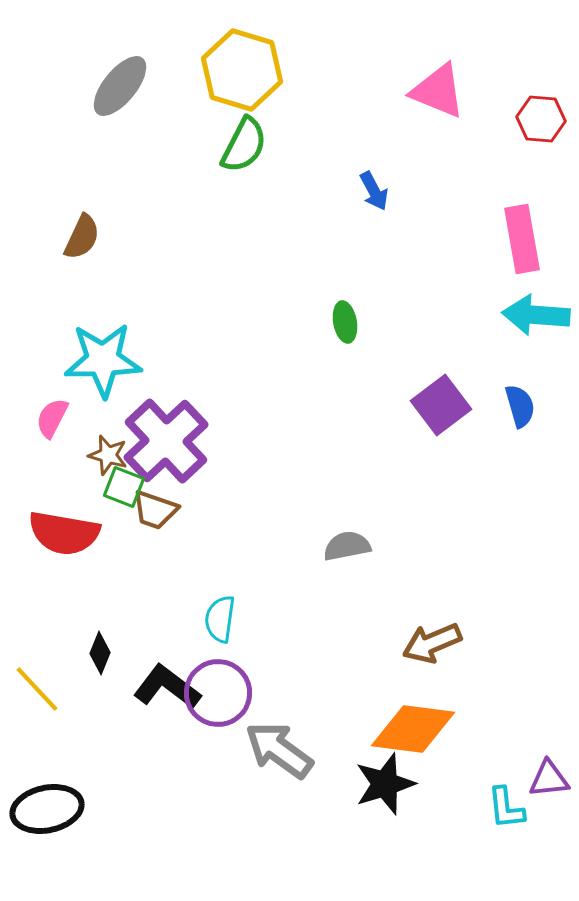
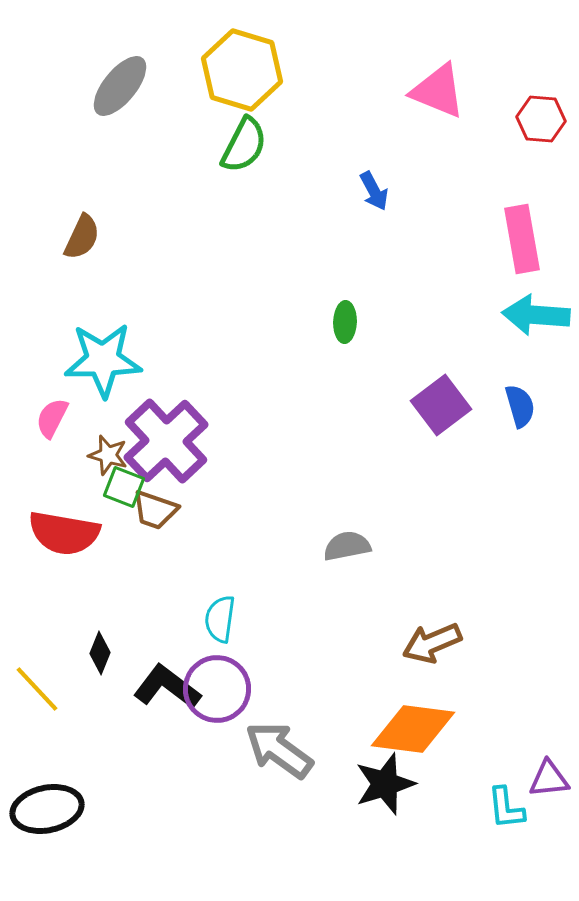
green ellipse: rotated 12 degrees clockwise
purple circle: moved 1 px left, 4 px up
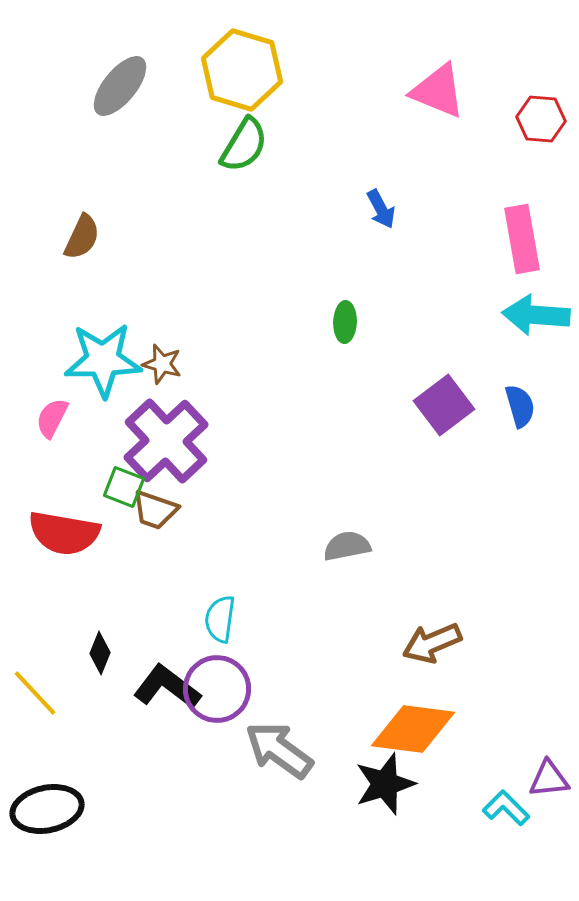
green semicircle: rotated 4 degrees clockwise
blue arrow: moved 7 px right, 18 px down
purple square: moved 3 px right
brown star: moved 54 px right, 91 px up
yellow line: moved 2 px left, 4 px down
cyan L-shape: rotated 141 degrees clockwise
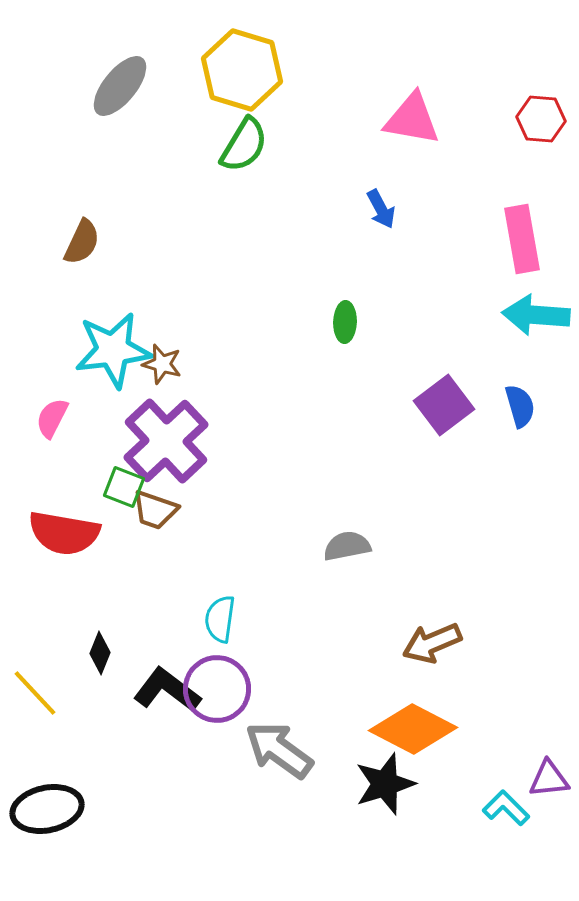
pink triangle: moved 26 px left, 28 px down; rotated 12 degrees counterclockwise
brown semicircle: moved 5 px down
cyan star: moved 10 px right, 10 px up; rotated 6 degrees counterclockwise
black L-shape: moved 3 px down
orange diamond: rotated 20 degrees clockwise
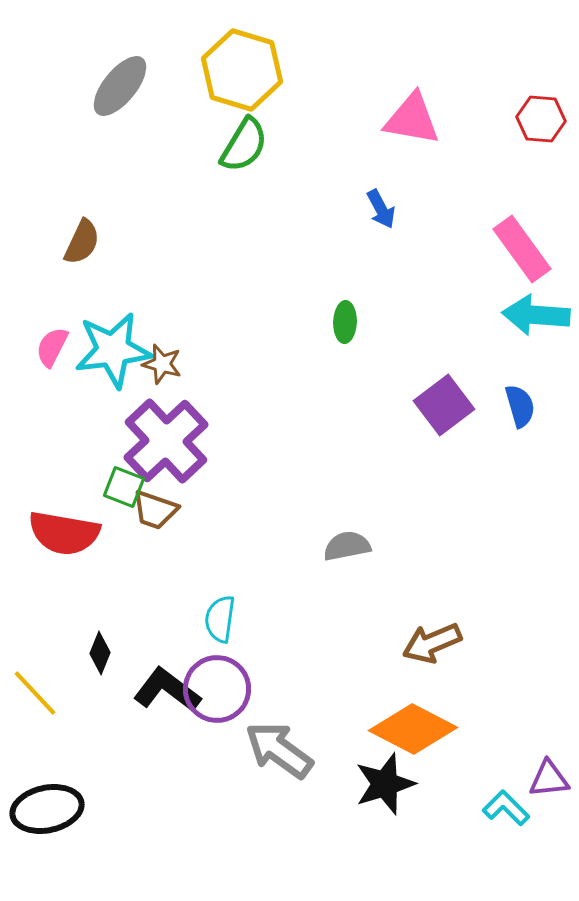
pink rectangle: moved 10 px down; rotated 26 degrees counterclockwise
pink semicircle: moved 71 px up
